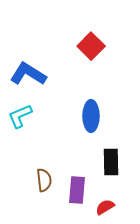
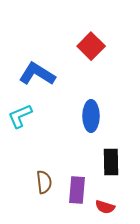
blue L-shape: moved 9 px right
brown semicircle: moved 2 px down
red semicircle: rotated 132 degrees counterclockwise
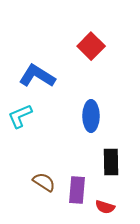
blue L-shape: moved 2 px down
brown semicircle: rotated 50 degrees counterclockwise
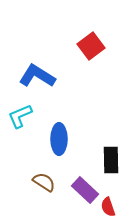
red square: rotated 8 degrees clockwise
blue ellipse: moved 32 px left, 23 px down
black rectangle: moved 2 px up
purple rectangle: moved 8 px right; rotated 52 degrees counterclockwise
red semicircle: moved 3 px right; rotated 54 degrees clockwise
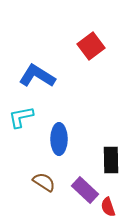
cyan L-shape: moved 1 px right, 1 px down; rotated 12 degrees clockwise
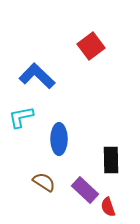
blue L-shape: rotated 12 degrees clockwise
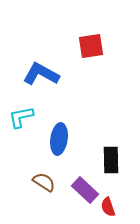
red square: rotated 28 degrees clockwise
blue L-shape: moved 4 px right, 2 px up; rotated 15 degrees counterclockwise
blue ellipse: rotated 8 degrees clockwise
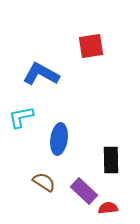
purple rectangle: moved 1 px left, 1 px down
red semicircle: moved 1 px down; rotated 102 degrees clockwise
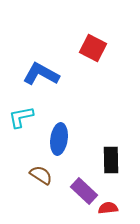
red square: moved 2 px right, 2 px down; rotated 36 degrees clockwise
brown semicircle: moved 3 px left, 7 px up
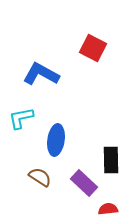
cyan L-shape: moved 1 px down
blue ellipse: moved 3 px left, 1 px down
brown semicircle: moved 1 px left, 2 px down
purple rectangle: moved 8 px up
red semicircle: moved 1 px down
